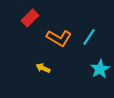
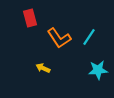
red rectangle: rotated 60 degrees counterclockwise
orange L-shape: rotated 25 degrees clockwise
cyan star: moved 2 px left, 1 px down; rotated 24 degrees clockwise
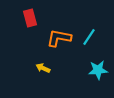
orange L-shape: rotated 135 degrees clockwise
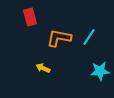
red rectangle: moved 1 px up
cyan star: moved 2 px right, 1 px down
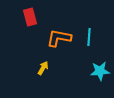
cyan line: rotated 30 degrees counterclockwise
yellow arrow: rotated 96 degrees clockwise
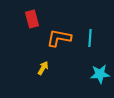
red rectangle: moved 2 px right, 2 px down
cyan line: moved 1 px right, 1 px down
cyan star: moved 3 px down
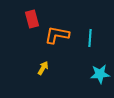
orange L-shape: moved 2 px left, 3 px up
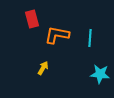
cyan star: rotated 12 degrees clockwise
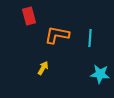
red rectangle: moved 3 px left, 3 px up
